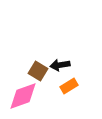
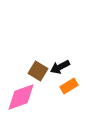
black arrow: moved 2 px down; rotated 18 degrees counterclockwise
pink diamond: moved 2 px left, 1 px down
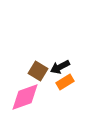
orange rectangle: moved 4 px left, 4 px up
pink diamond: moved 4 px right
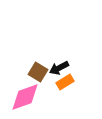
black arrow: moved 1 px left, 1 px down
brown square: moved 1 px down
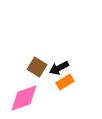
brown square: moved 1 px left, 5 px up
pink diamond: moved 1 px left, 1 px down
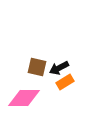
brown square: rotated 18 degrees counterclockwise
pink diamond: rotated 20 degrees clockwise
